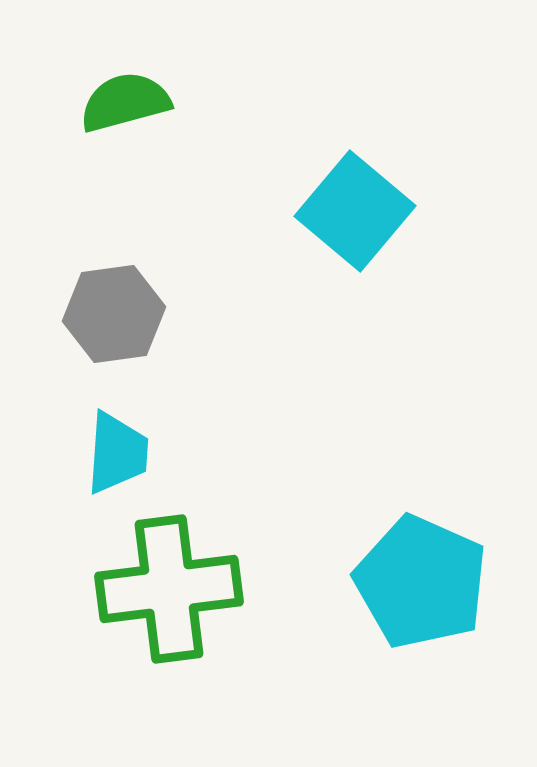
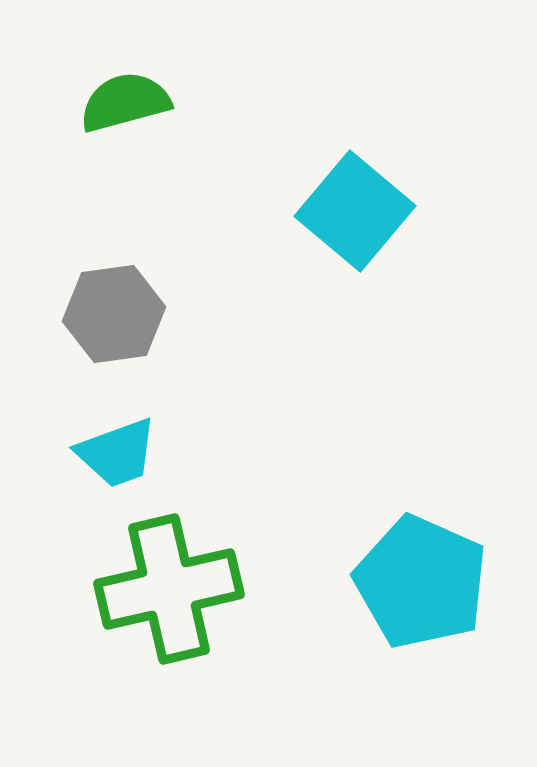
cyan trapezoid: rotated 66 degrees clockwise
green cross: rotated 6 degrees counterclockwise
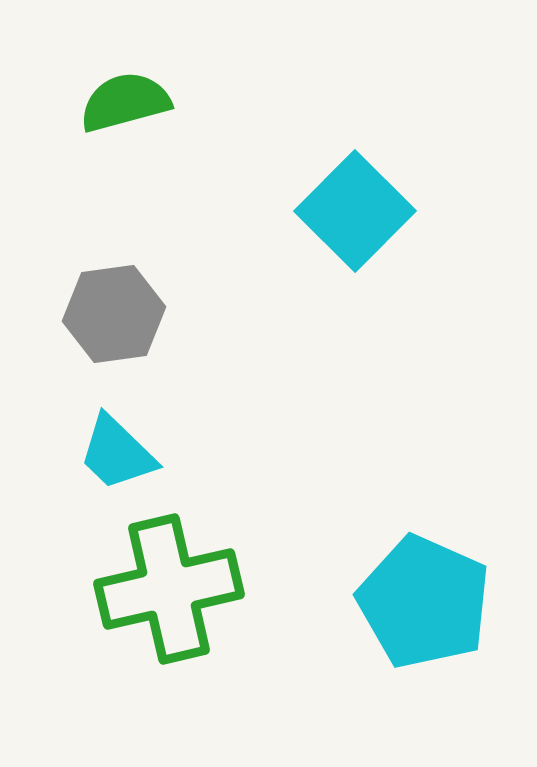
cyan square: rotated 5 degrees clockwise
cyan trapezoid: rotated 64 degrees clockwise
cyan pentagon: moved 3 px right, 20 px down
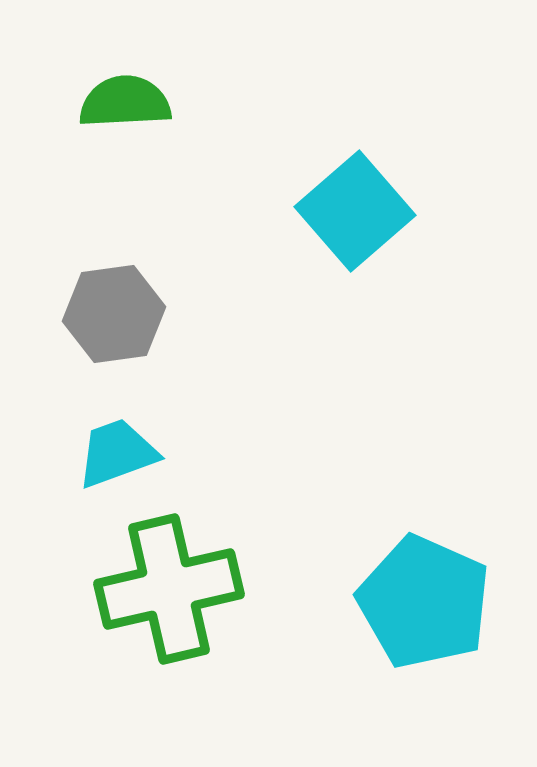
green semicircle: rotated 12 degrees clockwise
cyan square: rotated 4 degrees clockwise
cyan trapezoid: rotated 116 degrees clockwise
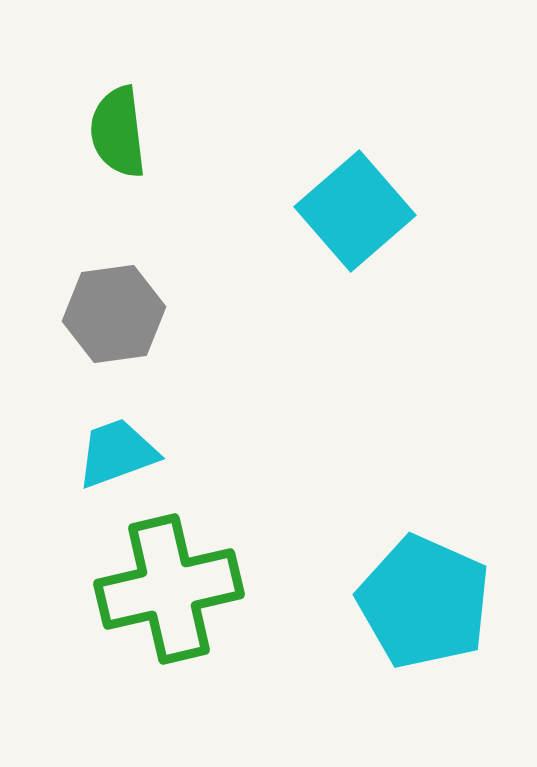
green semicircle: moved 7 px left, 30 px down; rotated 94 degrees counterclockwise
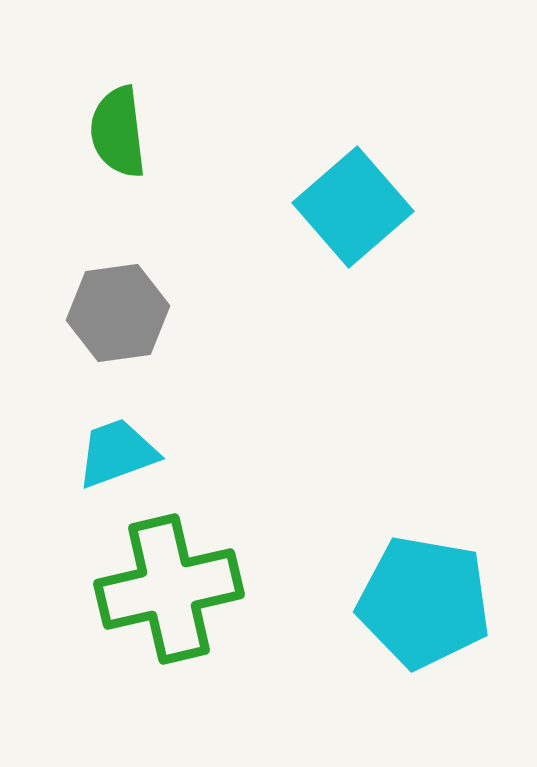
cyan square: moved 2 px left, 4 px up
gray hexagon: moved 4 px right, 1 px up
cyan pentagon: rotated 14 degrees counterclockwise
